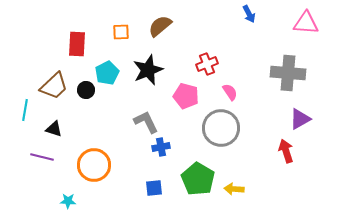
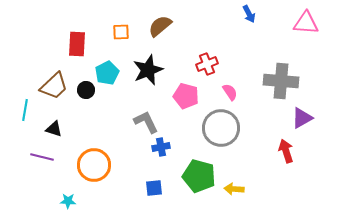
gray cross: moved 7 px left, 8 px down
purple triangle: moved 2 px right, 1 px up
green pentagon: moved 1 px right, 3 px up; rotated 16 degrees counterclockwise
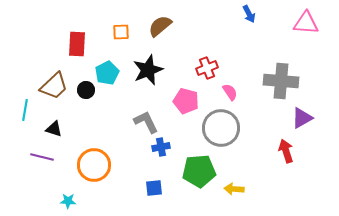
red cross: moved 4 px down
pink pentagon: moved 5 px down
green pentagon: moved 5 px up; rotated 20 degrees counterclockwise
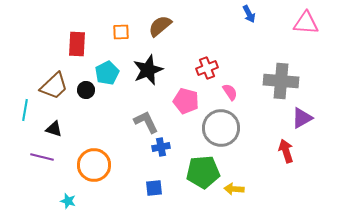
green pentagon: moved 4 px right, 1 px down
cyan star: rotated 14 degrees clockwise
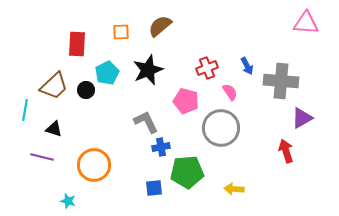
blue arrow: moved 2 px left, 52 px down
green pentagon: moved 16 px left
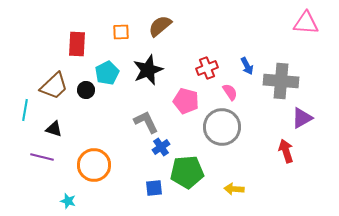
gray circle: moved 1 px right, 1 px up
blue cross: rotated 24 degrees counterclockwise
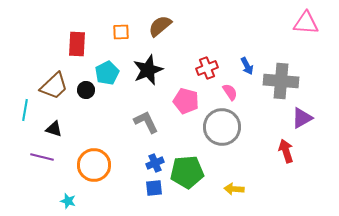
blue cross: moved 6 px left, 16 px down; rotated 12 degrees clockwise
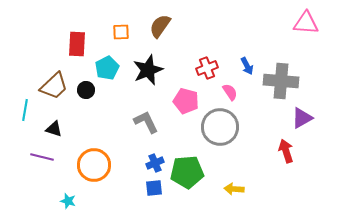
brown semicircle: rotated 15 degrees counterclockwise
cyan pentagon: moved 5 px up
gray circle: moved 2 px left
